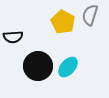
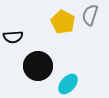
cyan ellipse: moved 17 px down
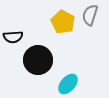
black circle: moved 6 px up
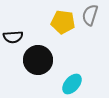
yellow pentagon: rotated 20 degrees counterclockwise
cyan ellipse: moved 4 px right
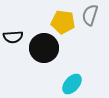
black circle: moved 6 px right, 12 px up
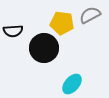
gray semicircle: rotated 45 degrees clockwise
yellow pentagon: moved 1 px left, 1 px down
black semicircle: moved 6 px up
